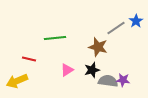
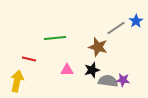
pink triangle: rotated 32 degrees clockwise
yellow arrow: rotated 125 degrees clockwise
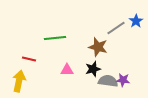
black star: moved 1 px right, 1 px up
yellow arrow: moved 2 px right
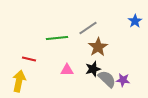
blue star: moved 1 px left
gray line: moved 28 px left
green line: moved 2 px right
brown star: rotated 24 degrees clockwise
gray semicircle: moved 1 px left, 2 px up; rotated 36 degrees clockwise
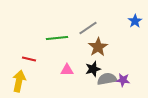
gray semicircle: rotated 54 degrees counterclockwise
